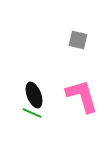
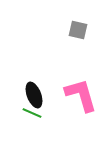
gray square: moved 10 px up
pink L-shape: moved 1 px left, 1 px up
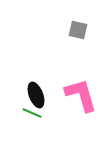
black ellipse: moved 2 px right
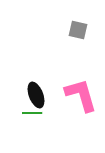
green line: rotated 24 degrees counterclockwise
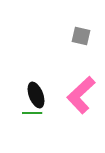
gray square: moved 3 px right, 6 px down
pink L-shape: rotated 117 degrees counterclockwise
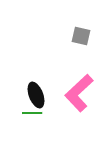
pink L-shape: moved 2 px left, 2 px up
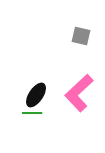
black ellipse: rotated 55 degrees clockwise
